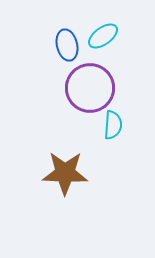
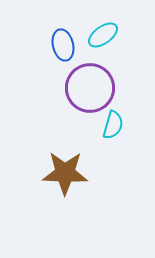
cyan ellipse: moved 1 px up
blue ellipse: moved 4 px left
cyan semicircle: rotated 12 degrees clockwise
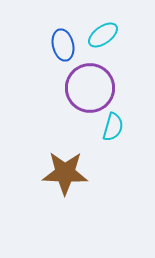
cyan semicircle: moved 2 px down
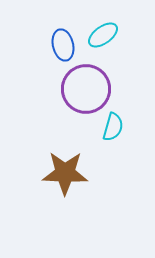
purple circle: moved 4 px left, 1 px down
